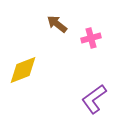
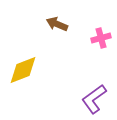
brown arrow: rotated 15 degrees counterclockwise
pink cross: moved 10 px right
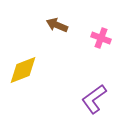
brown arrow: moved 1 px down
pink cross: rotated 36 degrees clockwise
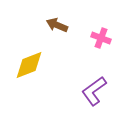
yellow diamond: moved 6 px right, 5 px up
purple L-shape: moved 8 px up
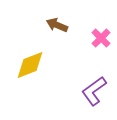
pink cross: rotated 24 degrees clockwise
yellow diamond: moved 1 px right
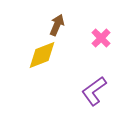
brown arrow: rotated 90 degrees clockwise
yellow diamond: moved 12 px right, 10 px up
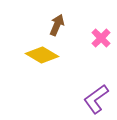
yellow diamond: rotated 52 degrees clockwise
purple L-shape: moved 2 px right, 8 px down
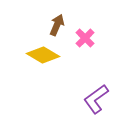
pink cross: moved 16 px left
yellow diamond: moved 1 px right
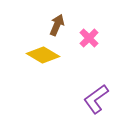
pink cross: moved 4 px right
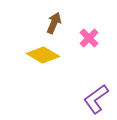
brown arrow: moved 3 px left, 2 px up
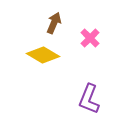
pink cross: moved 1 px right
purple L-shape: moved 7 px left; rotated 32 degrees counterclockwise
